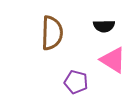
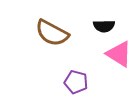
brown semicircle: rotated 116 degrees clockwise
pink triangle: moved 6 px right, 6 px up
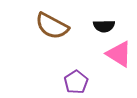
brown semicircle: moved 7 px up
purple pentagon: rotated 25 degrees clockwise
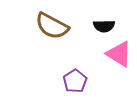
purple pentagon: moved 1 px left, 1 px up
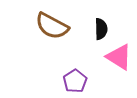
black semicircle: moved 3 px left, 3 px down; rotated 90 degrees counterclockwise
pink triangle: moved 3 px down
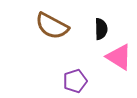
purple pentagon: rotated 15 degrees clockwise
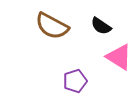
black semicircle: moved 3 px up; rotated 125 degrees clockwise
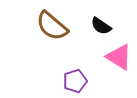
brown semicircle: rotated 12 degrees clockwise
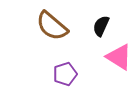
black semicircle: rotated 80 degrees clockwise
purple pentagon: moved 10 px left, 7 px up
